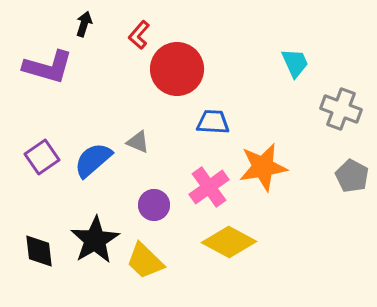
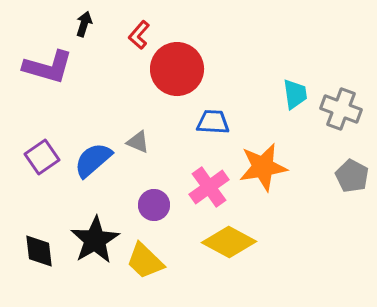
cyan trapezoid: moved 31 px down; rotated 16 degrees clockwise
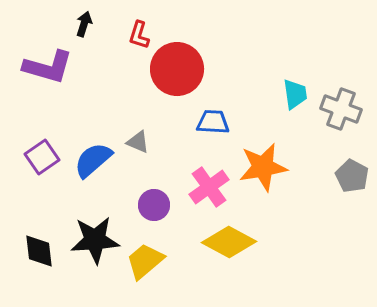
red L-shape: rotated 24 degrees counterclockwise
black star: rotated 27 degrees clockwise
yellow trapezoid: rotated 96 degrees clockwise
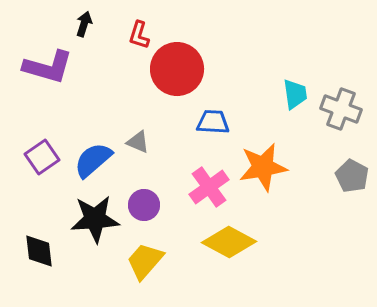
purple circle: moved 10 px left
black star: moved 21 px up
yellow trapezoid: rotated 9 degrees counterclockwise
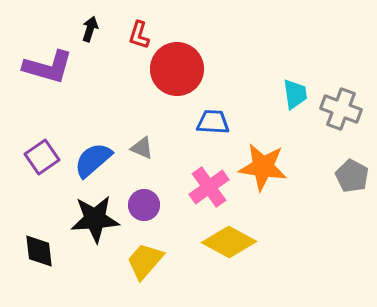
black arrow: moved 6 px right, 5 px down
gray triangle: moved 4 px right, 6 px down
orange star: rotated 18 degrees clockwise
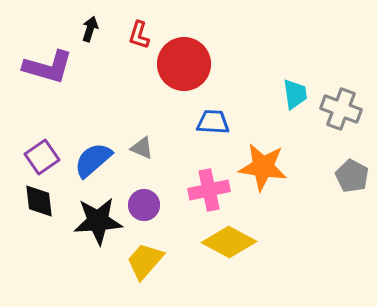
red circle: moved 7 px right, 5 px up
pink cross: moved 3 px down; rotated 24 degrees clockwise
black star: moved 3 px right, 2 px down
black diamond: moved 50 px up
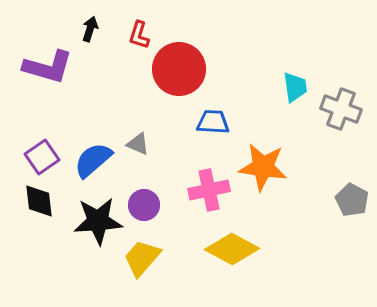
red circle: moved 5 px left, 5 px down
cyan trapezoid: moved 7 px up
gray triangle: moved 4 px left, 4 px up
gray pentagon: moved 24 px down
yellow diamond: moved 3 px right, 7 px down
yellow trapezoid: moved 3 px left, 3 px up
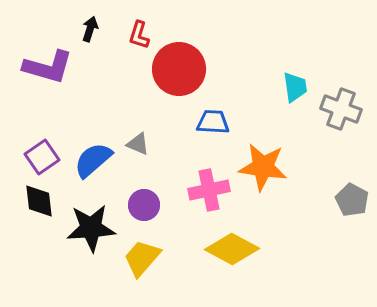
black star: moved 7 px left, 7 px down
